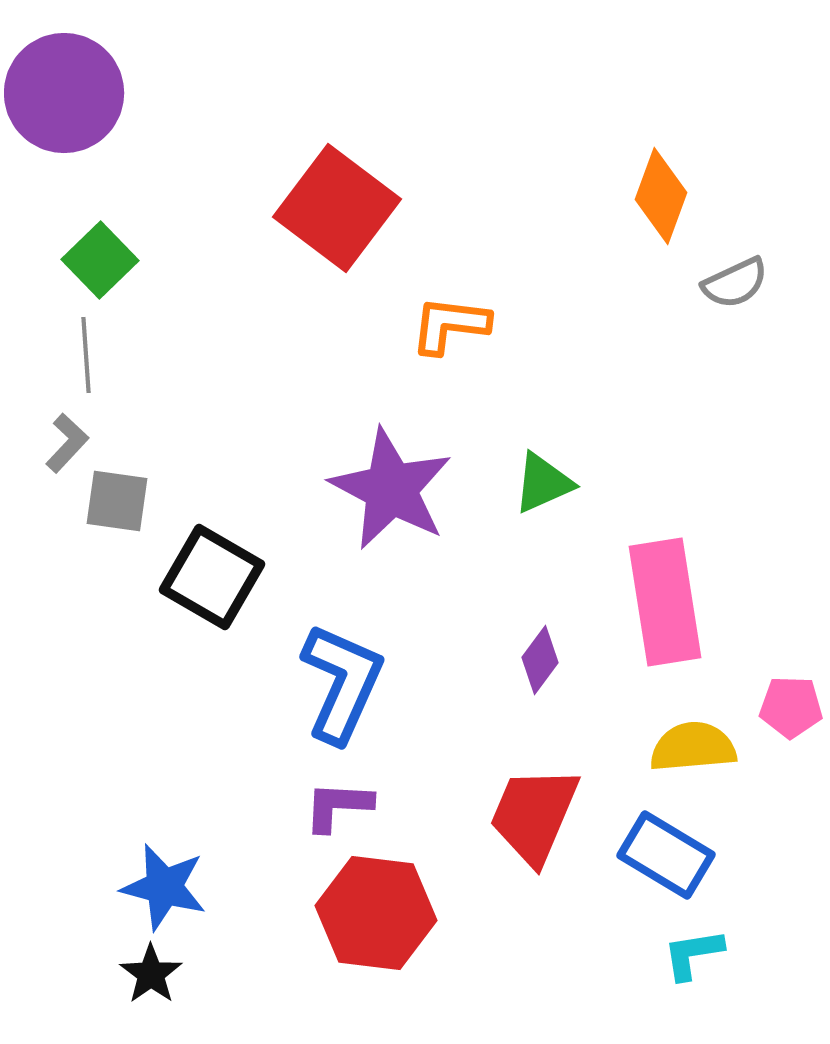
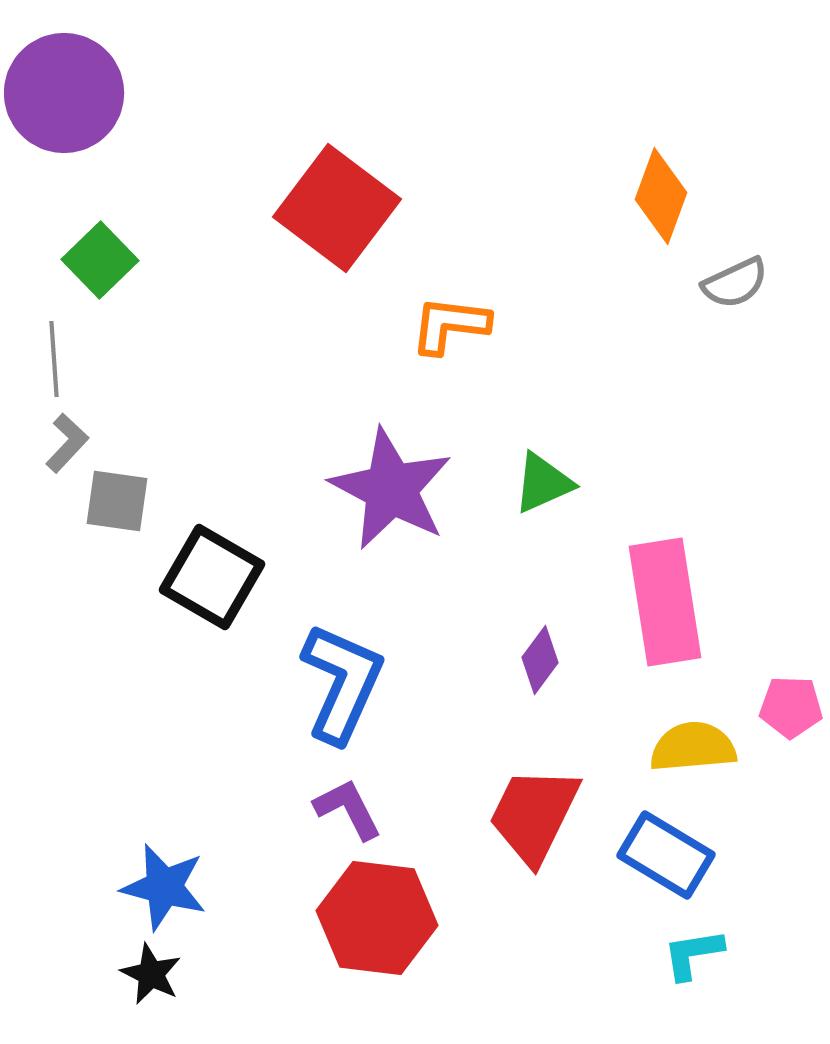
gray line: moved 32 px left, 4 px down
purple L-shape: moved 10 px right, 3 px down; rotated 60 degrees clockwise
red trapezoid: rotated 3 degrees clockwise
red hexagon: moved 1 px right, 5 px down
black star: rotated 10 degrees counterclockwise
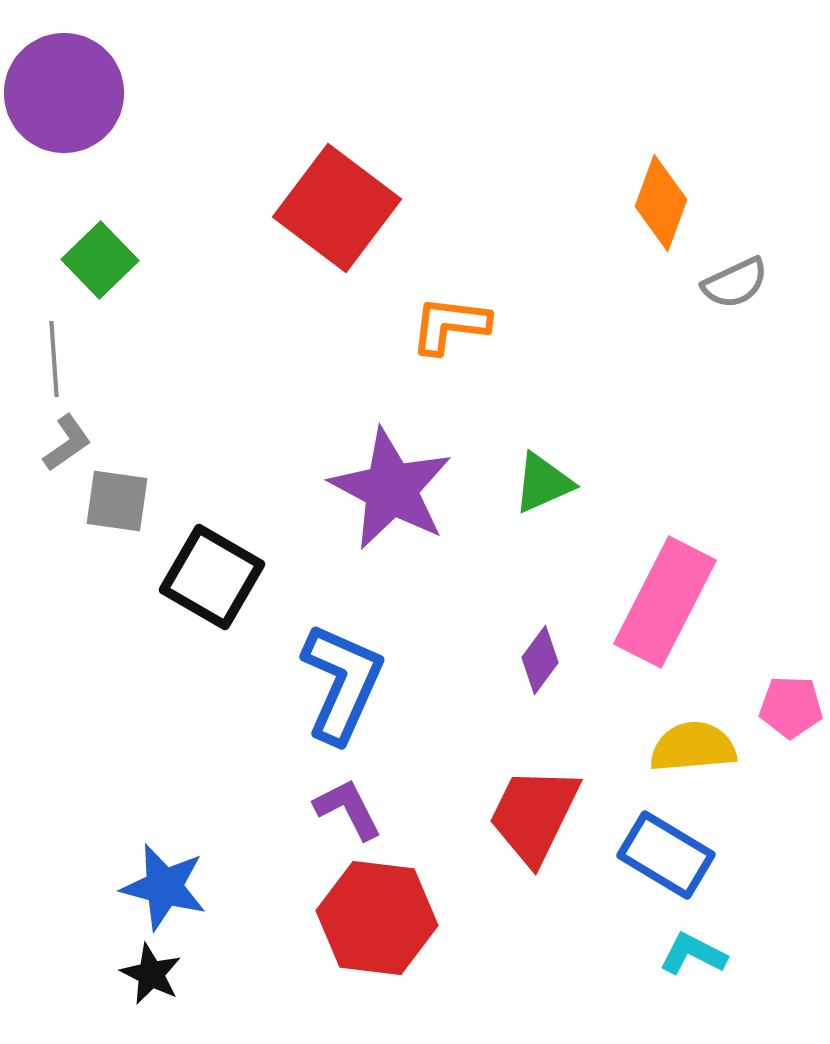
orange diamond: moved 7 px down
gray L-shape: rotated 12 degrees clockwise
pink rectangle: rotated 36 degrees clockwise
cyan L-shape: rotated 36 degrees clockwise
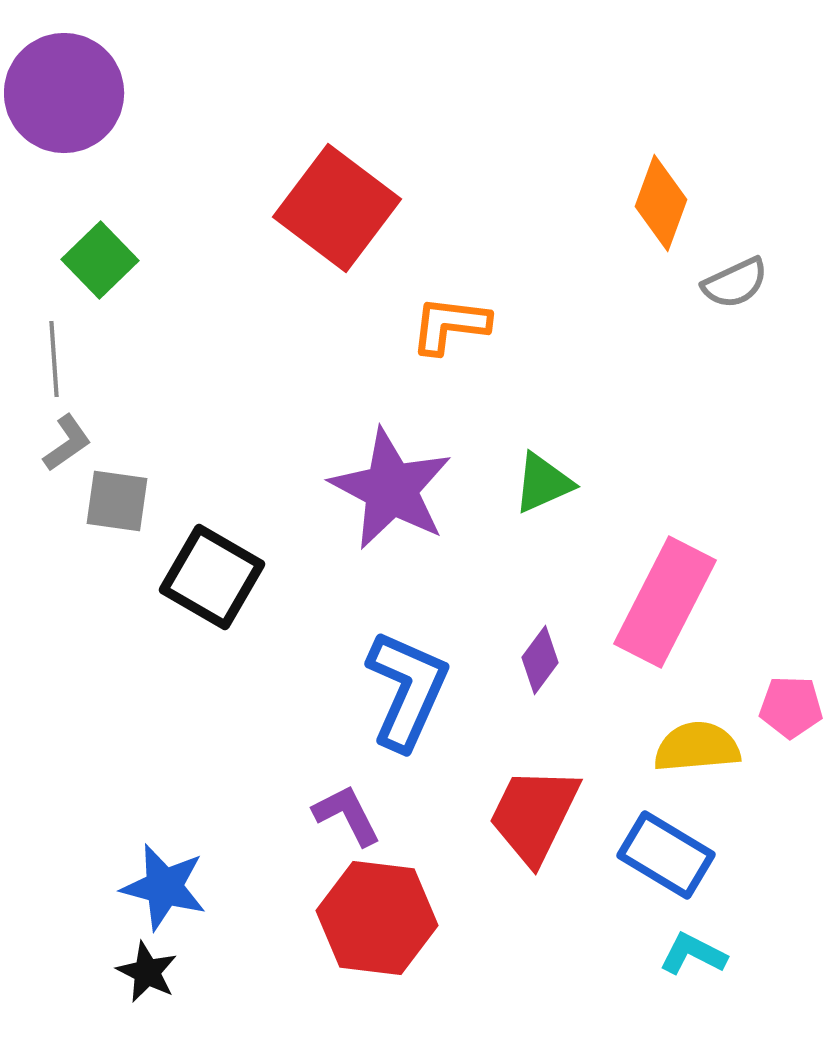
blue L-shape: moved 65 px right, 7 px down
yellow semicircle: moved 4 px right
purple L-shape: moved 1 px left, 6 px down
black star: moved 4 px left, 2 px up
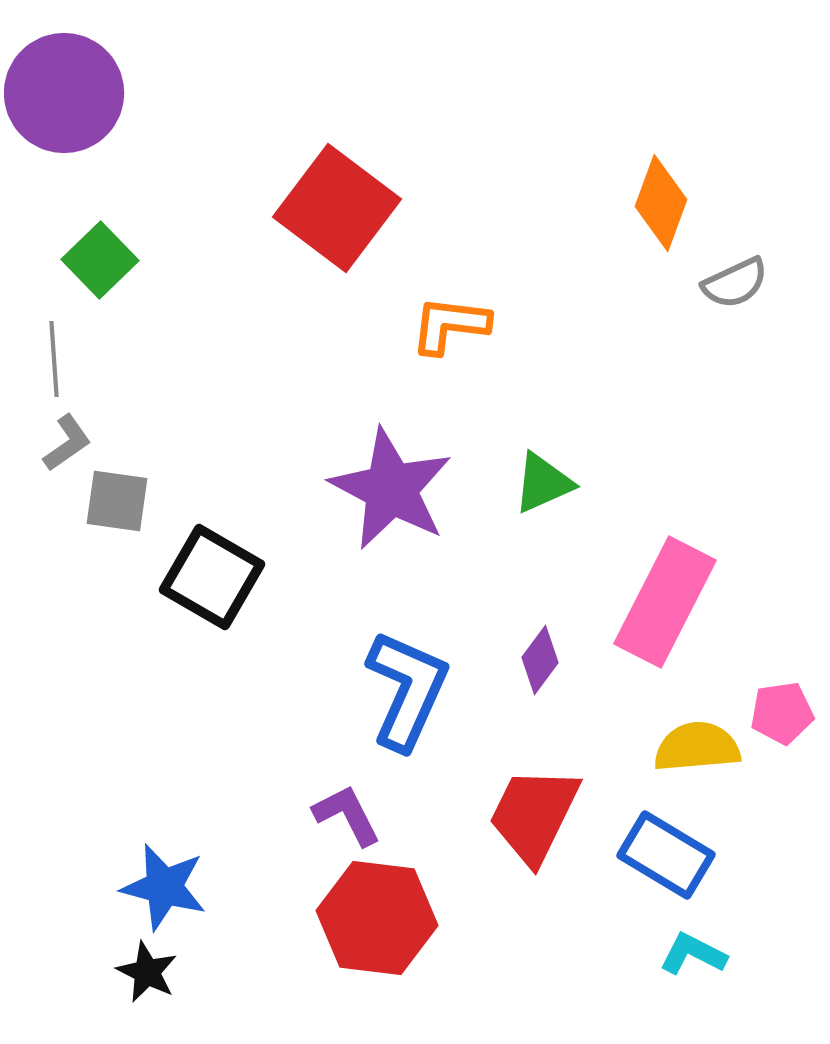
pink pentagon: moved 9 px left, 6 px down; rotated 10 degrees counterclockwise
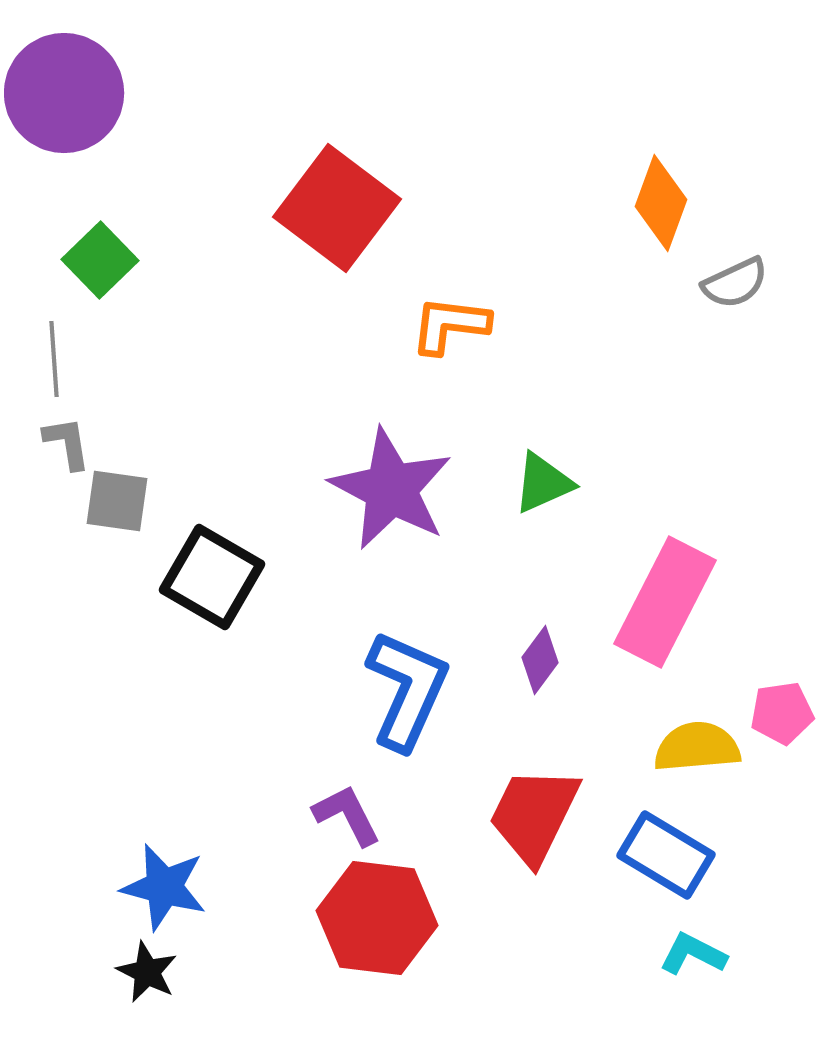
gray L-shape: rotated 64 degrees counterclockwise
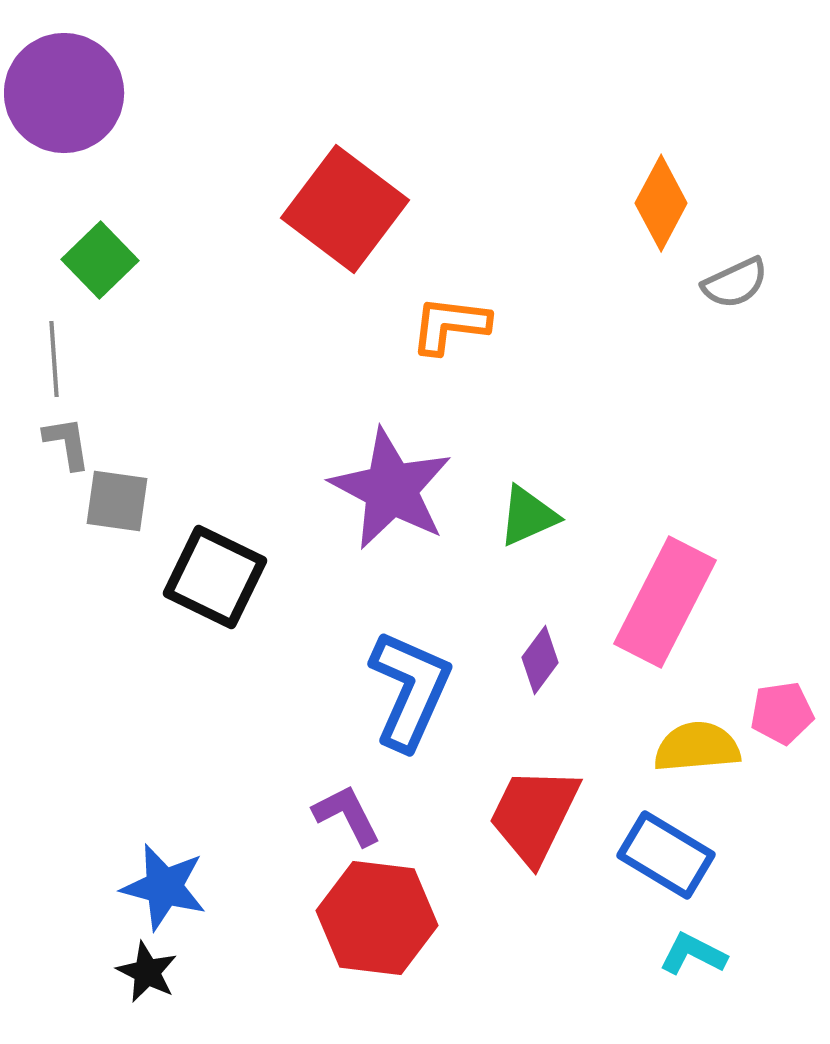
orange diamond: rotated 8 degrees clockwise
red square: moved 8 px right, 1 px down
green triangle: moved 15 px left, 33 px down
black square: moved 3 px right; rotated 4 degrees counterclockwise
blue L-shape: moved 3 px right
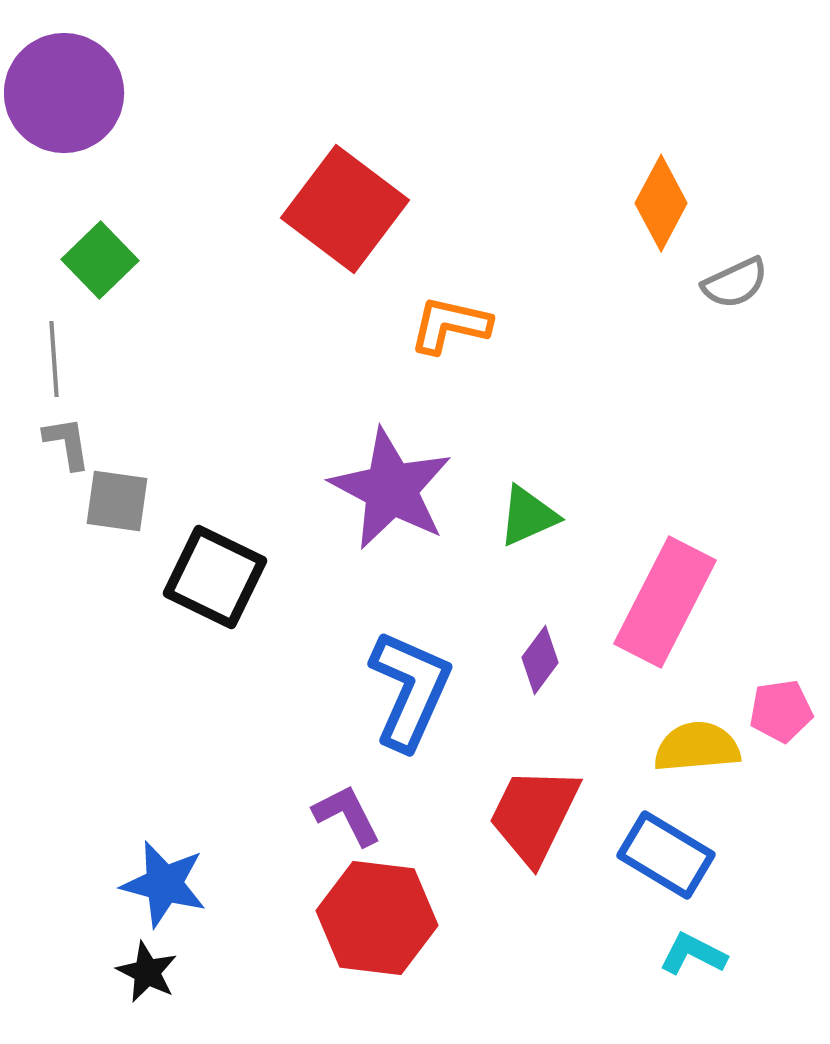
orange L-shape: rotated 6 degrees clockwise
pink pentagon: moved 1 px left, 2 px up
blue star: moved 3 px up
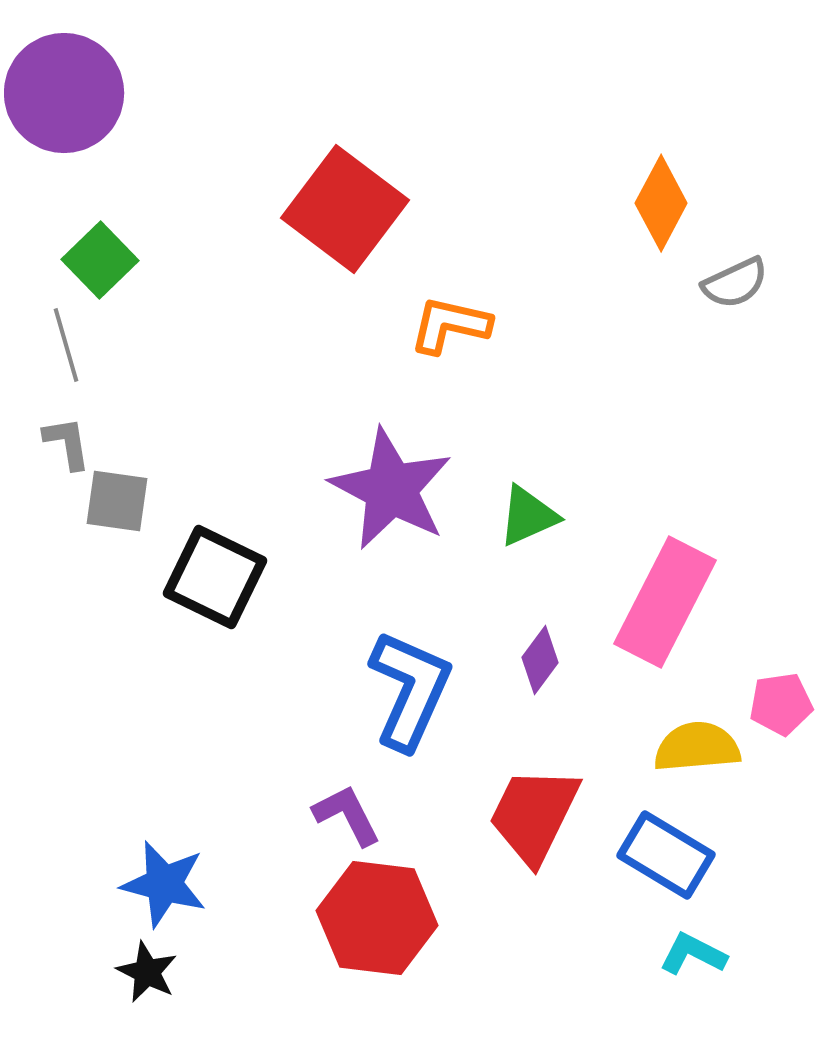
gray line: moved 12 px right, 14 px up; rotated 12 degrees counterclockwise
pink pentagon: moved 7 px up
